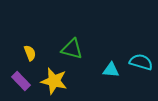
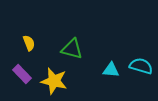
yellow semicircle: moved 1 px left, 10 px up
cyan semicircle: moved 4 px down
purple rectangle: moved 1 px right, 7 px up
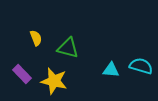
yellow semicircle: moved 7 px right, 5 px up
green triangle: moved 4 px left, 1 px up
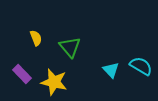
green triangle: moved 2 px right, 1 px up; rotated 35 degrees clockwise
cyan semicircle: rotated 15 degrees clockwise
cyan triangle: rotated 42 degrees clockwise
yellow star: moved 1 px down
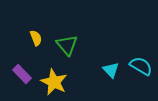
green triangle: moved 3 px left, 2 px up
yellow star: rotated 12 degrees clockwise
